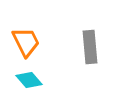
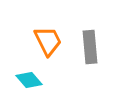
orange trapezoid: moved 22 px right, 1 px up
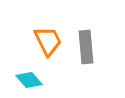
gray rectangle: moved 4 px left
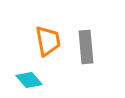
orange trapezoid: rotated 16 degrees clockwise
